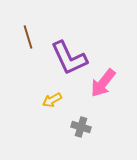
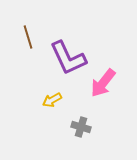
purple L-shape: moved 1 px left
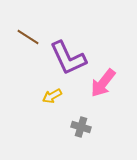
brown line: rotated 40 degrees counterclockwise
yellow arrow: moved 4 px up
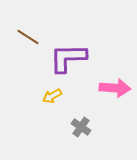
purple L-shape: rotated 114 degrees clockwise
pink arrow: moved 12 px right, 5 px down; rotated 124 degrees counterclockwise
gray cross: rotated 18 degrees clockwise
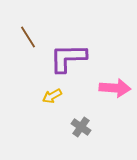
brown line: rotated 25 degrees clockwise
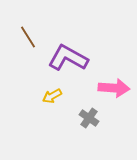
purple L-shape: rotated 30 degrees clockwise
pink arrow: moved 1 px left
gray cross: moved 8 px right, 9 px up
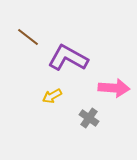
brown line: rotated 20 degrees counterclockwise
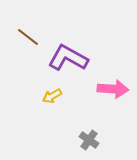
pink arrow: moved 1 px left, 1 px down
gray cross: moved 22 px down
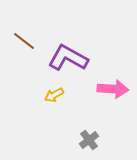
brown line: moved 4 px left, 4 px down
yellow arrow: moved 2 px right, 1 px up
gray cross: rotated 18 degrees clockwise
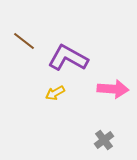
yellow arrow: moved 1 px right, 2 px up
gray cross: moved 15 px right
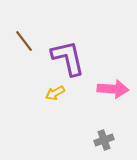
brown line: rotated 15 degrees clockwise
purple L-shape: rotated 48 degrees clockwise
gray cross: rotated 18 degrees clockwise
